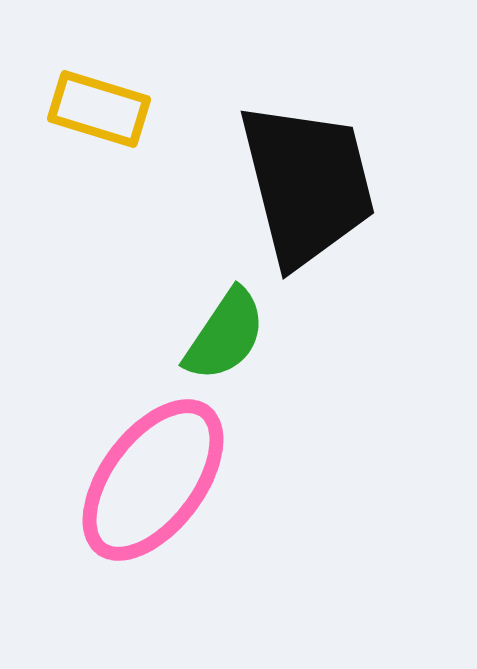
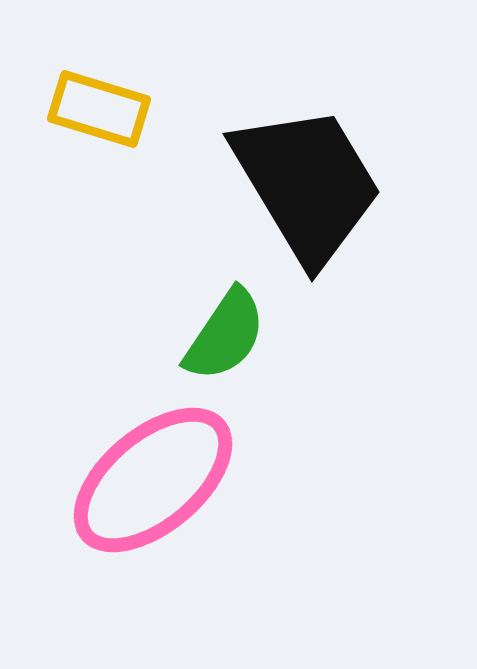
black trapezoid: rotated 17 degrees counterclockwise
pink ellipse: rotated 13 degrees clockwise
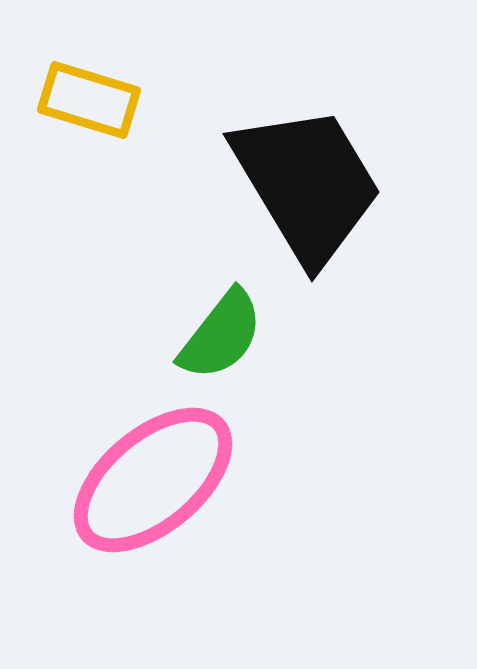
yellow rectangle: moved 10 px left, 9 px up
green semicircle: moved 4 px left; rotated 4 degrees clockwise
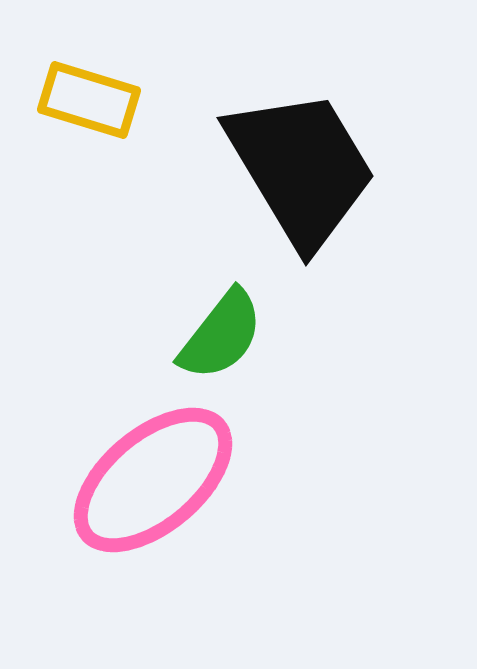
black trapezoid: moved 6 px left, 16 px up
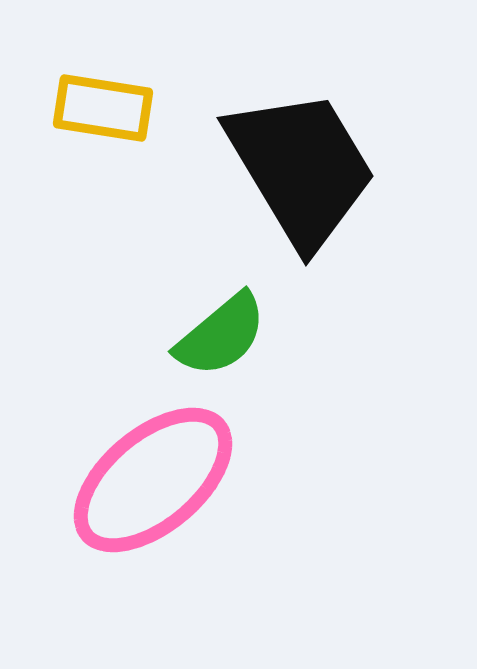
yellow rectangle: moved 14 px right, 8 px down; rotated 8 degrees counterclockwise
green semicircle: rotated 12 degrees clockwise
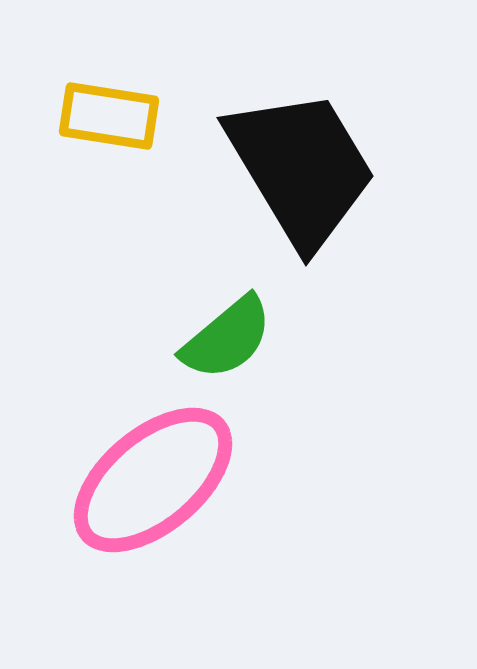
yellow rectangle: moved 6 px right, 8 px down
green semicircle: moved 6 px right, 3 px down
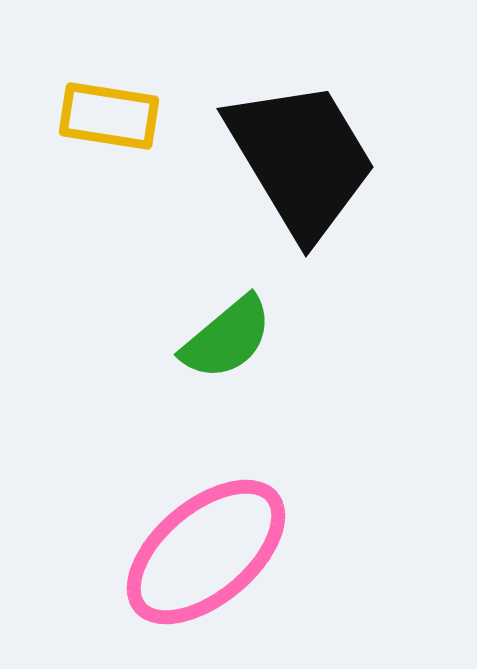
black trapezoid: moved 9 px up
pink ellipse: moved 53 px right, 72 px down
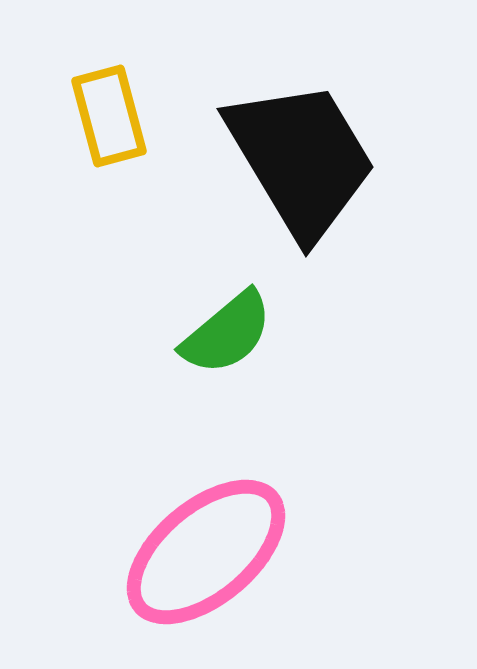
yellow rectangle: rotated 66 degrees clockwise
green semicircle: moved 5 px up
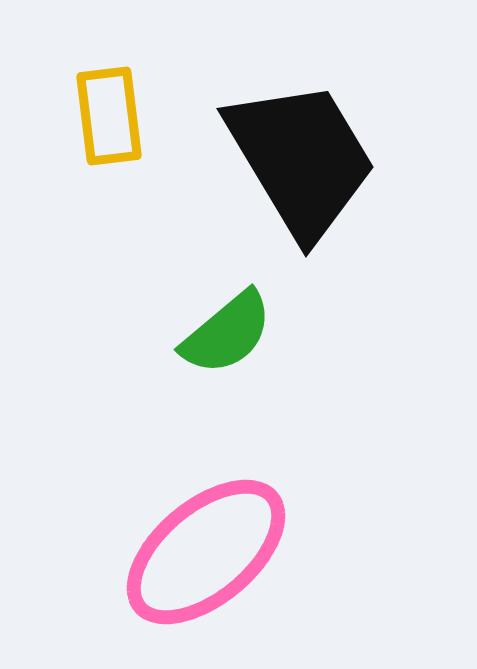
yellow rectangle: rotated 8 degrees clockwise
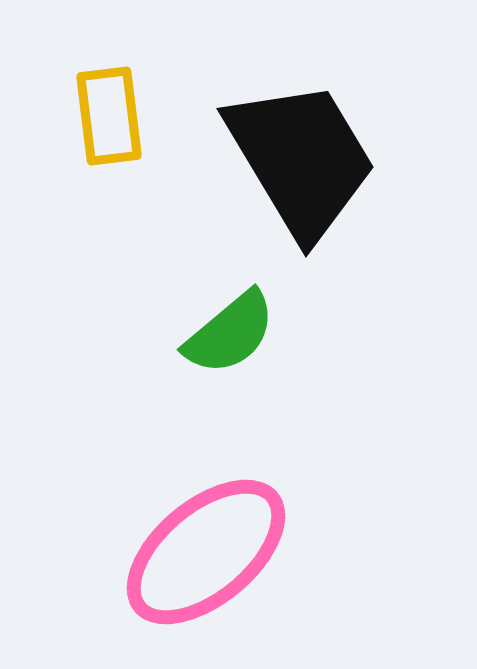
green semicircle: moved 3 px right
